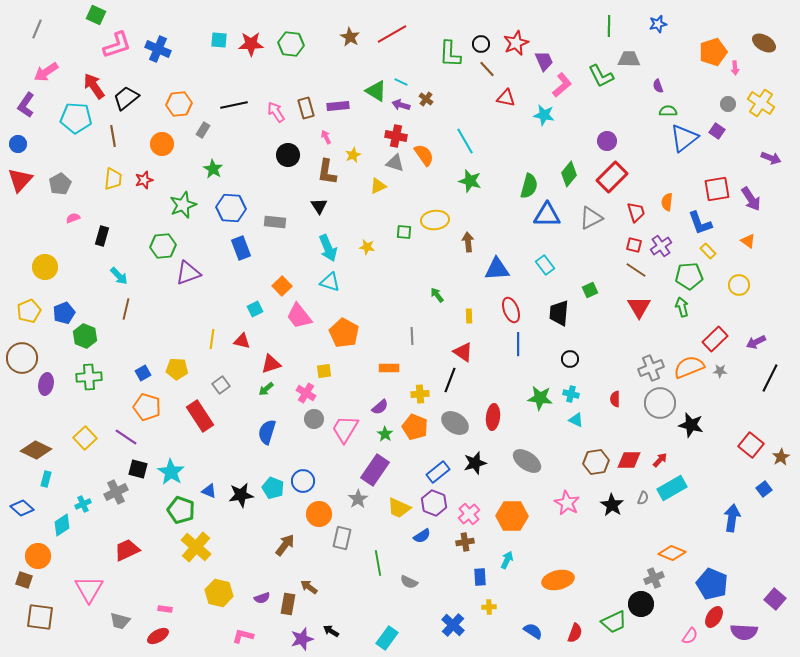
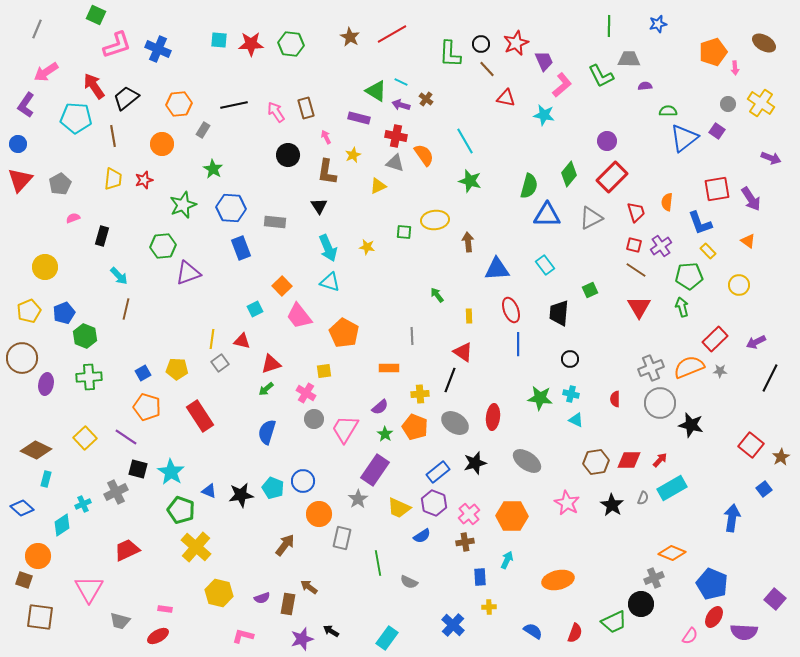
purple semicircle at (658, 86): moved 13 px left; rotated 104 degrees clockwise
purple rectangle at (338, 106): moved 21 px right, 12 px down; rotated 20 degrees clockwise
gray square at (221, 385): moved 1 px left, 22 px up
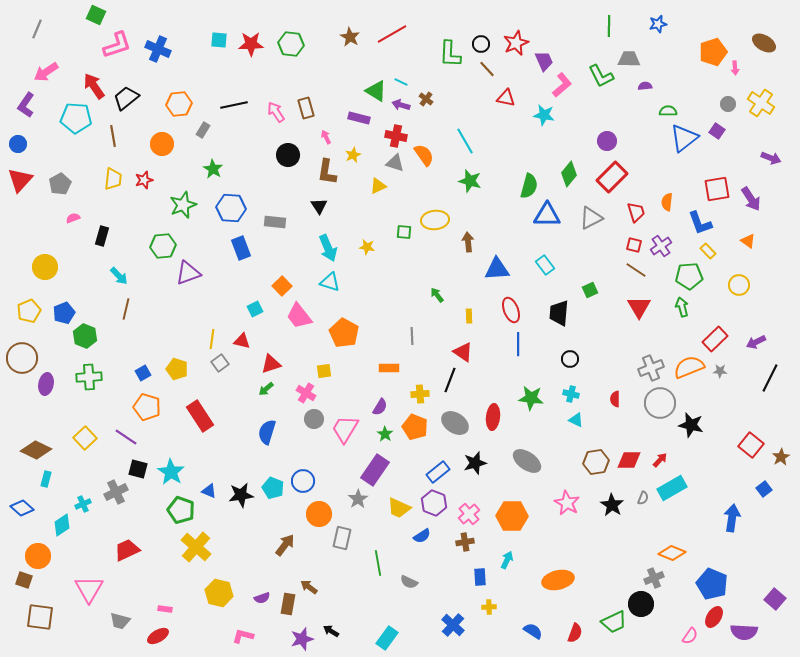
yellow pentagon at (177, 369): rotated 15 degrees clockwise
green star at (540, 398): moved 9 px left
purple semicircle at (380, 407): rotated 18 degrees counterclockwise
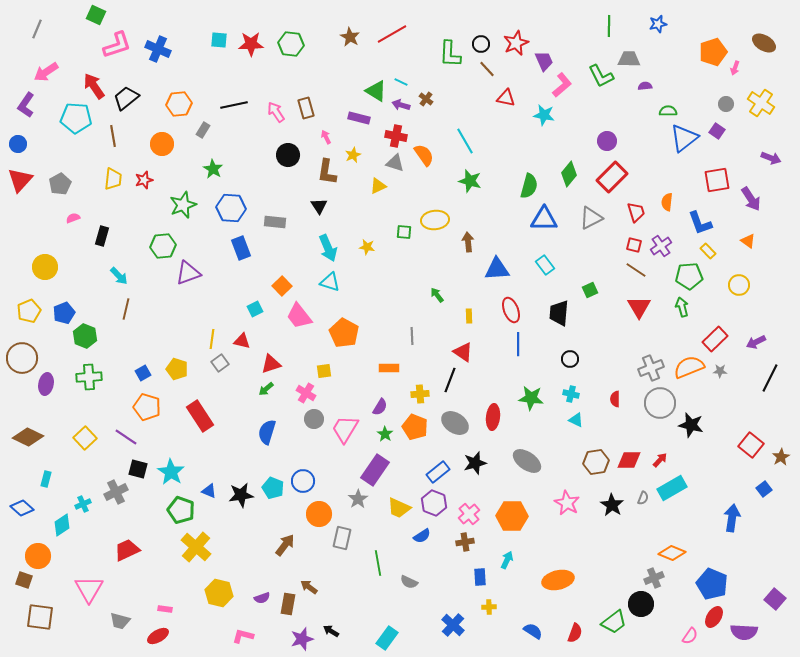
pink arrow at (735, 68): rotated 24 degrees clockwise
gray circle at (728, 104): moved 2 px left
red square at (717, 189): moved 9 px up
blue triangle at (547, 215): moved 3 px left, 4 px down
brown diamond at (36, 450): moved 8 px left, 13 px up
green trapezoid at (614, 622): rotated 12 degrees counterclockwise
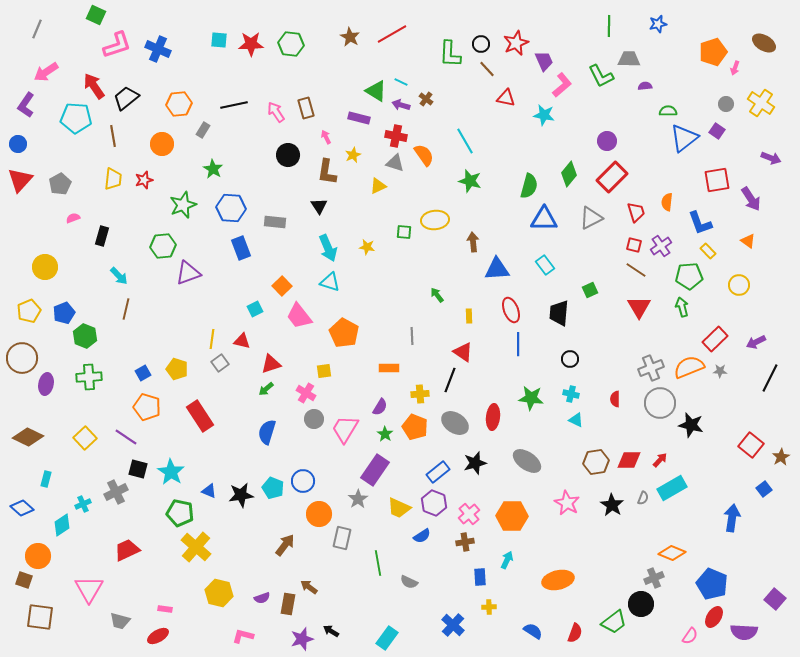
brown arrow at (468, 242): moved 5 px right
green pentagon at (181, 510): moved 1 px left, 3 px down; rotated 8 degrees counterclockwise
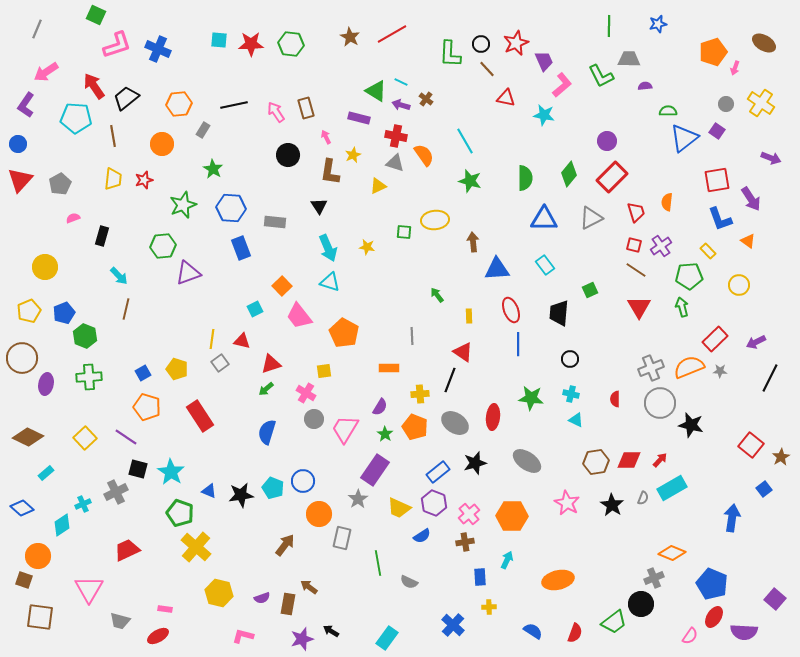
brown L-shape at (327, 172): moved 3 px right
green semicircle at (529, 186): moved 4 px left, 8 px up; rotated 15 degrees counterclockwise
blue L-shape at (700, 223): moved 20 px right, 4 px up
cyan rectangle at (46, 479): moved 6 px up; rotated 35 degrees clockwise
green pentagon at (180, 513): rotated 8 degrees clockwise
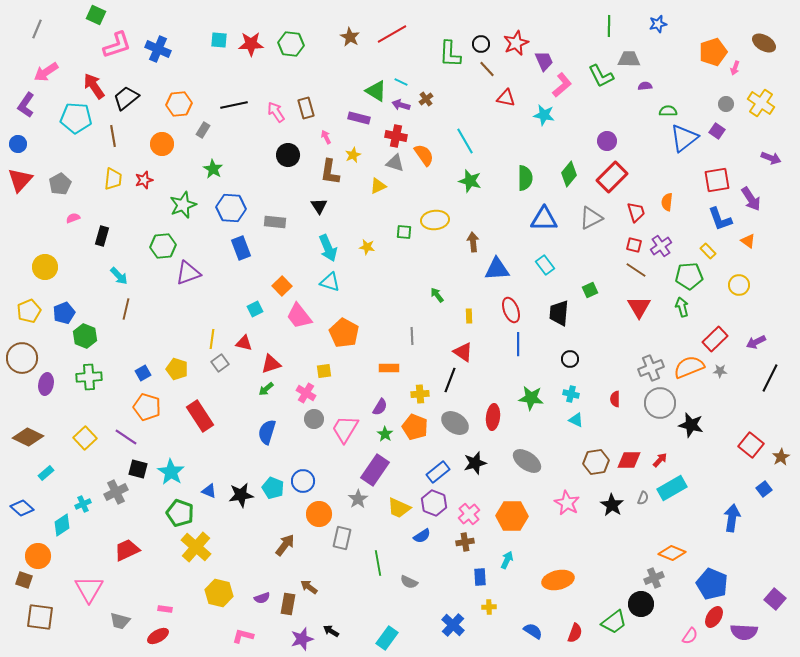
brown cross at (426, 99): rotated 16 degrees clockwise
red triangle at (242, 341): moved 2 px right, 2 px down
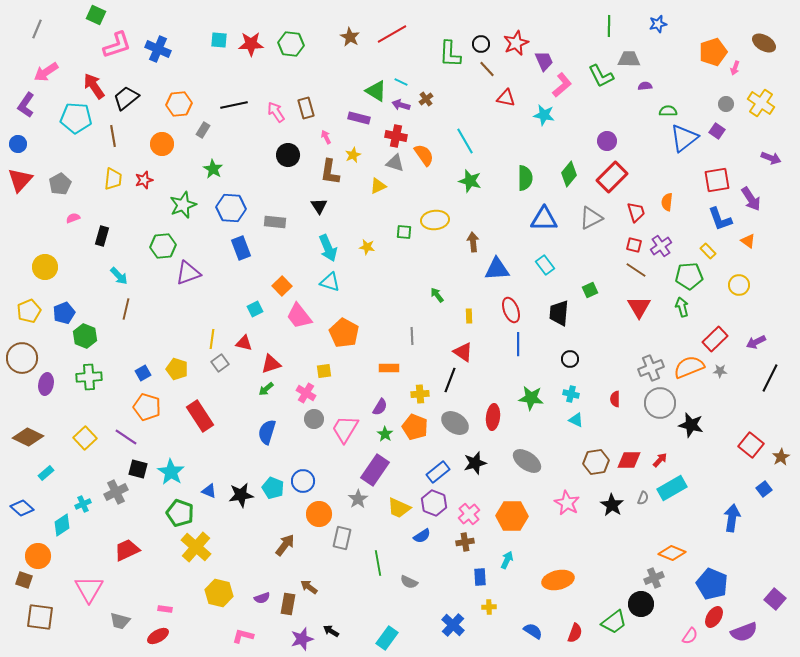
purple semicircle at (744, 632): rotated 24 degrees counterclockwise
